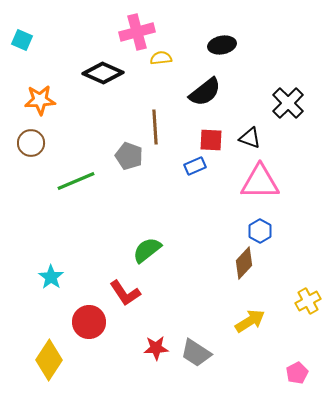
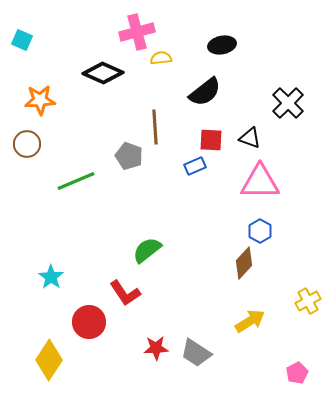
brown circle: moved 4 px left, 1 px down
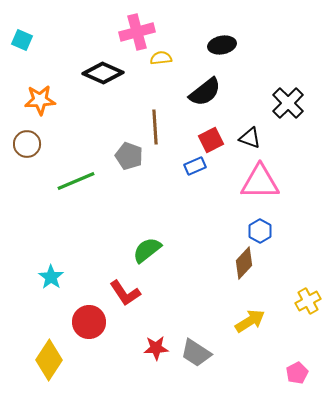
red square: rotated 30 degrees counterclockwise
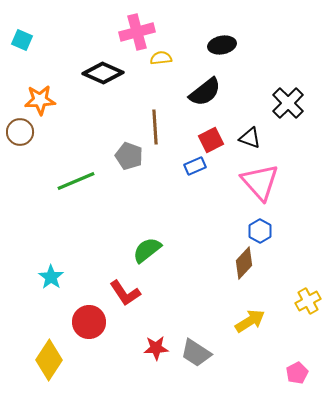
brown circle: moved 7 px left, 12 px up
pink triangle: rotated 48 degrees clockwise
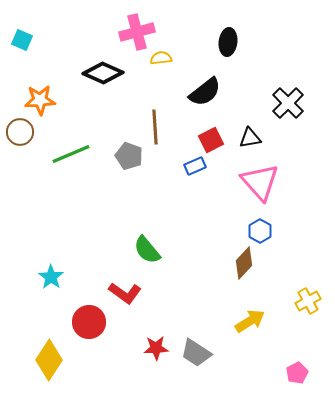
black ellipse: moved 6 px right, 3 px up; rotated 72 degrees counterclockwise
black triangle: rotated 30 degrees counterclockwise
green line: moved 5 px left, 27 px up
green semicircle: rotated 92 degrees counterclockwise
red L-shape: rotated 20 degrees counterclockwise
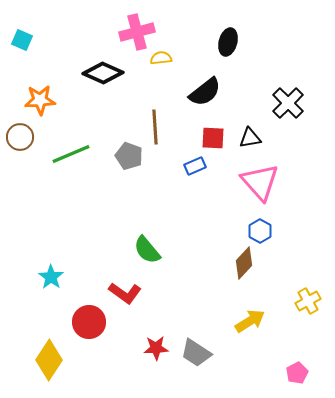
black ellipse: rotated 8 degrees clockwise
brown circle: moved 5 px down
red square: moved 2 px right, 2 px up; rotated 30 degrees clockwise
